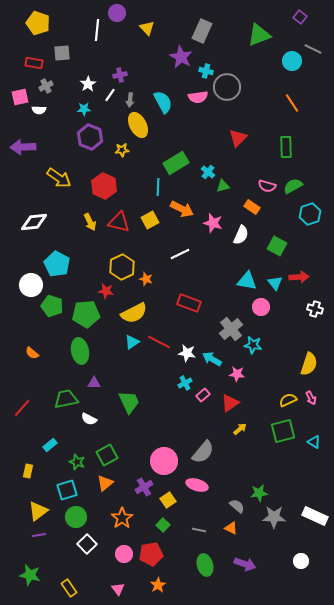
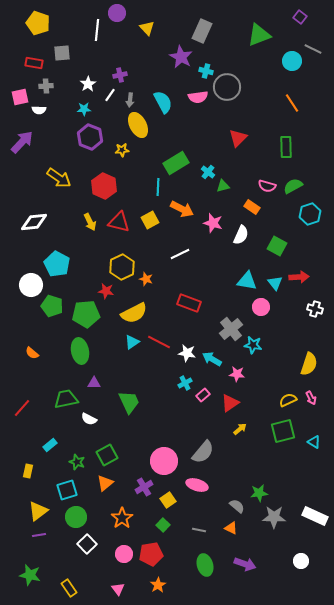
gray cross at (46, 86): rotated 24 degrees clockwise
purple arrow at (23, 147): moved 1 px left, 5 px up; rotated 135 degrees clockwise
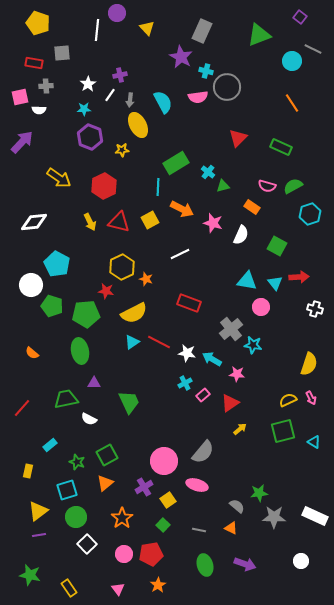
green rectangle at (286, 147): moved 5 px left; rotated 65 degrees counterclockwise
red hexagon at (104, 186): rotated 10 degrees clockwise
